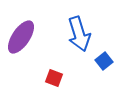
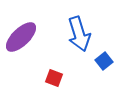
purple ellipse: rotated 12 degrees clockwise
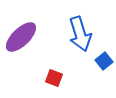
blue arrow: moved 1 px right
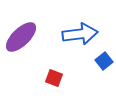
blue arrow: rotated 80 degrees counterclockwise
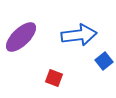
blue arrow: moved 1 px left, 1 px down
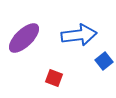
purple ellipse: moved 3 px right, 1 px down
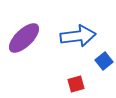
blue arrow: moved 1 px left, 1 px down
red square: moved 22 px right, 6 px down; rotated 36 degrees counterclockwise
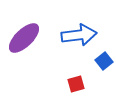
blue arrow: moved 1 px right, 1 px up
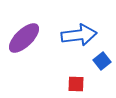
blue square: moved 2 px left
red square: rotated 18 degrees clockwise
